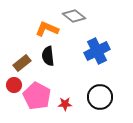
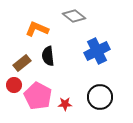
orange L-shape: moved 10 px left
pink pentagon: moved 1 px right
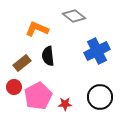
red circle: moved 2 px down
pink pentagon: rotated 16 degrees clockwise
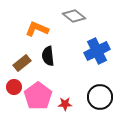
pink pentagon: rotated 8 degrees counterclockwise
